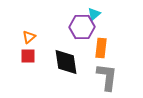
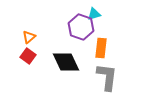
cyan triangle: rotated 24 degrees clockwise
purple hexagon: moved 1 px left; rotated 20 degrees clockwise
red square: rotated 35 degrees clockwise
black diamond: rotated 16 degrees counterclockwise
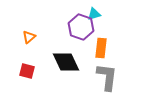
red square: moved 1 px left, 15 px down; rotated 21 degrees counterclockwise
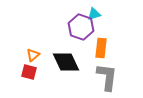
orange triangle: moved 4 px right, 18 px down
red square: moved 2 px right, 1 px down
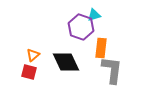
cyan triangle: moved 1 px down
gray L-shape: moved 5 px right, 7 px up
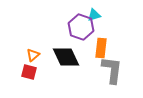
black diamond: moved 5 px up
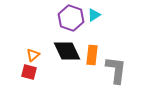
cyan triangle: rotated 16 degrees counterclockwise
purple hexagon: moved 10 px left, 9 px up
orange rectangle: moved 9 px left, 7 px down
black diamond: moved 1 px right, 6 px up
gray L-shape: moved 4 px right
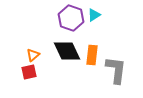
red square: rotated 28 degrees counterclockwise
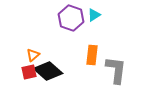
black diamond: moved 19 px left, 20 px down; rotated 24 degrees counterclockwise
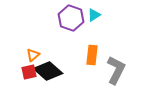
gray L-shape: rotated 20 degrees clockwise
